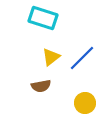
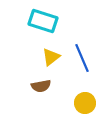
cyan rectangle: moved 3 px down
blue line: rotated 68 degrees counterclockwise
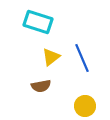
cyan rectangle: moved 5 px left, 1 px down
yellow circle: moved 3 px down
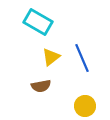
cyan rectangle: rotated 12 degrees clockwise
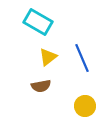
yellow triangle: moved 3 px left
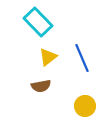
cyan rectangle: rotated 16 degrees clockwise
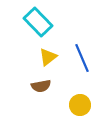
yellow circle: moved 5 px left, 1 px up
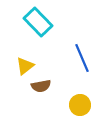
yellow triangle: moved 23 px left, 9 px down
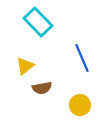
brown semicircle: moved 1 px right, 2 px down
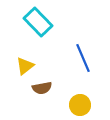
blue line: moved 1 px right
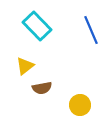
cyan rectangle: moved 1 px left, 4 px down
blue line: moved 8 px right, 28 px up
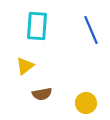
cyan rectangle: rotated 48 degrees clockwise
brown semicircle: moved 6 px down
yellow circle: moved 6 px right, 2 px up
